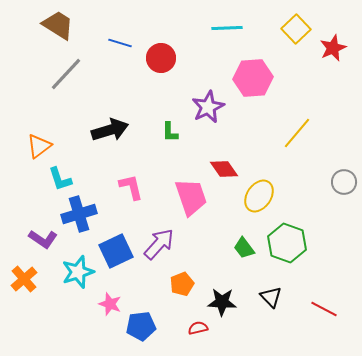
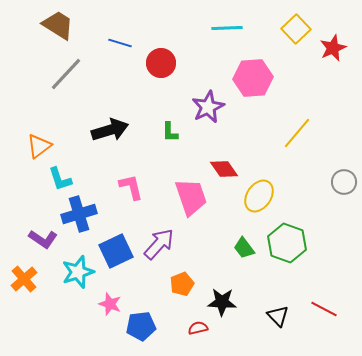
red circle: moved 5 px down
black triangle: moved 7 px right, 19 px down
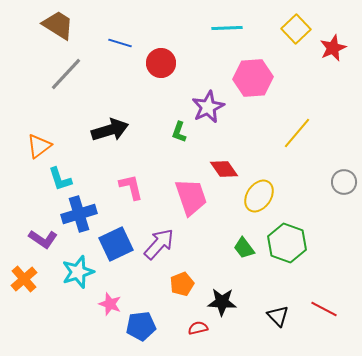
green L-shape: moved 9 px right; rotated 20 degrees clockwise
blue square: moved 7 px up
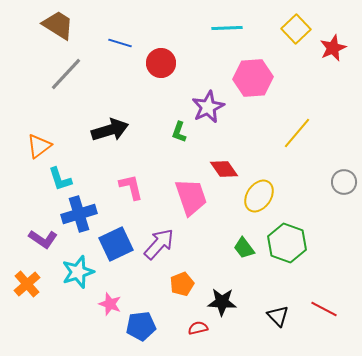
orange cross: moved 3 px right, 5 px down
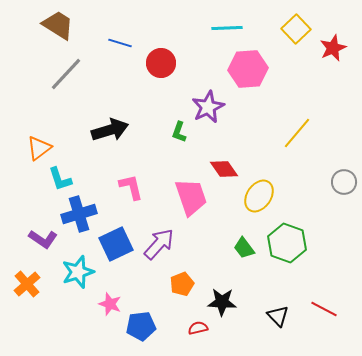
pink hexagon: moved 5 px left, 9 px up
orange triangle: moved 2 px down
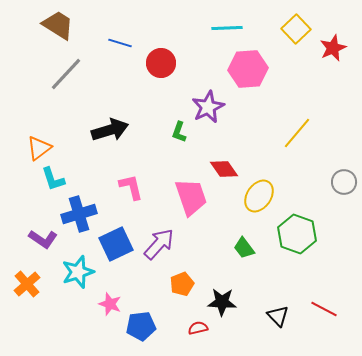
cyan L-shape: moved 7 px left
green hexagon: moved 10 px right, 9 px up
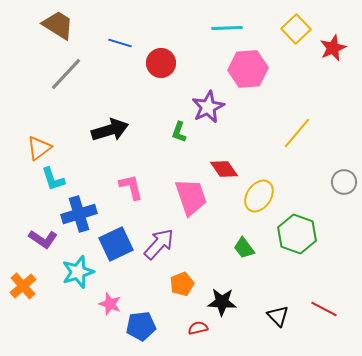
orange cross: moved 4 px left, 2 px down
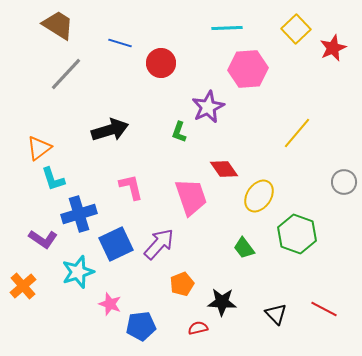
black triangle: moved 2 px left, 2 px up
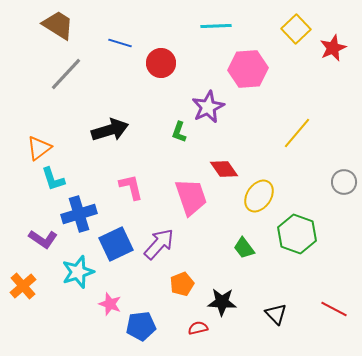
cyan line: moved 11 px left, 2 px up
red line: moved 10 px right
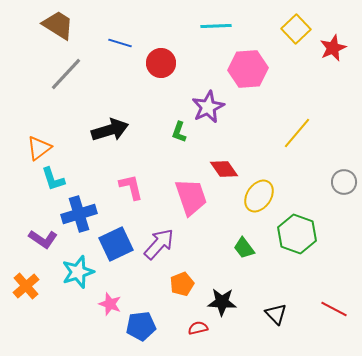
orange cross: moved 3 px right
